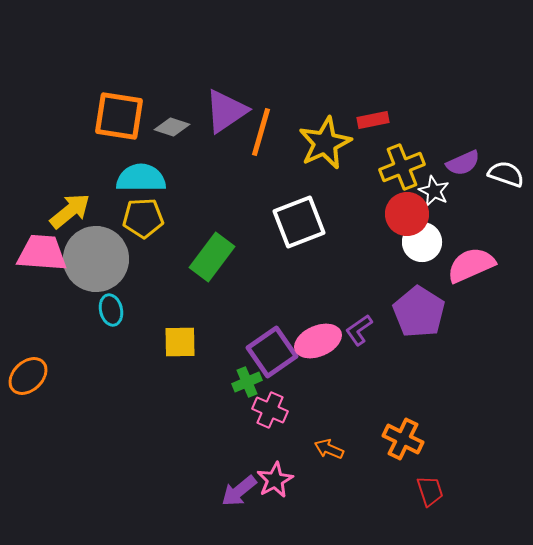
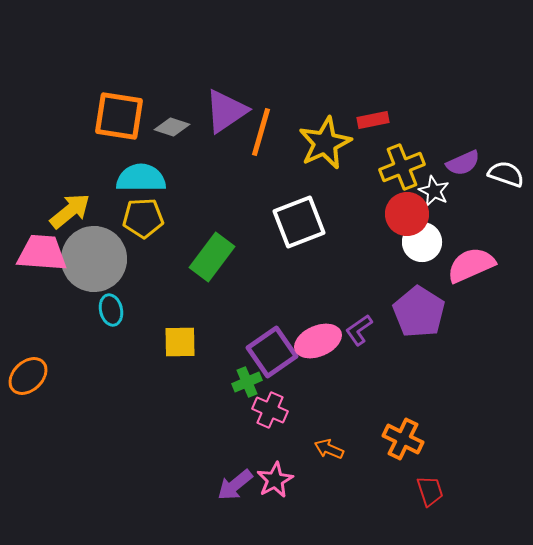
gray circle: moved 2 px left
purple arrow: moved 4 px left, 6 px up
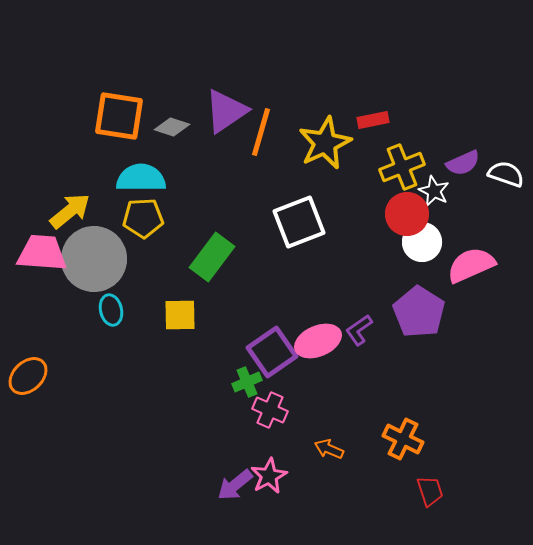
yellow square: moved 27 px up
pink star: moved 6 px left, 4 px up
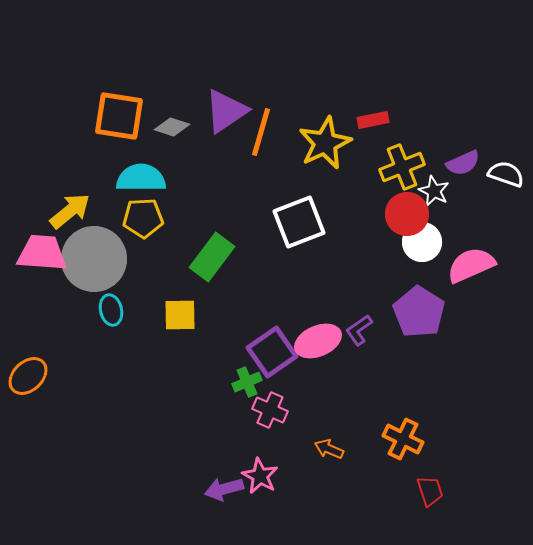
pink star: moved 9 px left; rotated 15 degrees counterclockwise
purple arrow: moved 11 px left, 4 px down; rotated 24 degrees clockwise
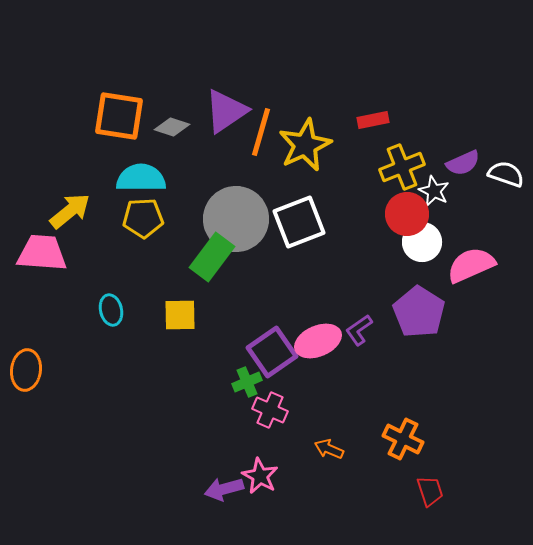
yellow star: moved 20 px left, 2 px down
gray circle: moved 142 px right, 40 px up
orange ellipse: moved 2 px left, 6 px up; rotated 39 degrees counterclockwise
